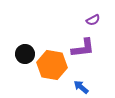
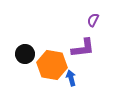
purple semicircle: rotated 144 degrees clockwise
blue arrow: moved 10 px left, 9 px up; rotated 35 degrees clockwise
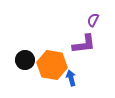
purple L-shape: moved 1 px right, 4 px up
black circle: moved 6 px down
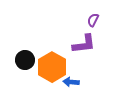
orange hexagon: moved 2 px down; rotated 20 degrees clockwise
blue arrow: moved 4 px down; rotated 70 degrees counterclockwise
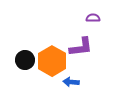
purple semicircle: moved 2 px up; rotated 64 degrees clockwise
purple L-shape: moved 3 px left, 3 px down
orange hexagon: moved 6 px up
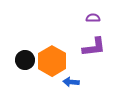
purple L-shape: moved 13 px right
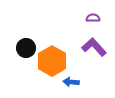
purple L-shape: rotated 125 degrees counterclockwise
black circle: moved 1 px right, 12 px up
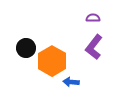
purple L-shape: rotated 100 degrees counterclockwise
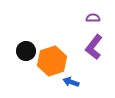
black circle: moved 3 px down
orange hexagon: rotated 12 degrees clockwise
blue arrow: rotated 14 degrees clockwise
